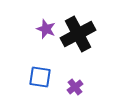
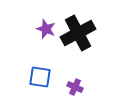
black cross: moved 1 px up
purple cross: rotated 28 degrees counterclockwise
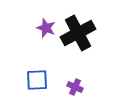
purple star: moved 1 px up
blue square: moved 3 px left, 3 px down; rotated 10 degrees counterclockwise
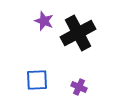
purple star: moved 2 px left, 7 px up
purple cross: moved 4 px right
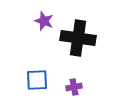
black cross: moved 5 px down; rotated 36 degrees clockwise
purple cross: moved 5 px left; rotated 35 degrees counterclockwise
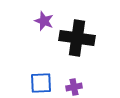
black cross: moved 1 px left
blue square: moved 4 px right, 3 px down
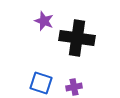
blue square: rotated 20 degrees clockwise
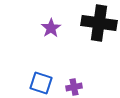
purple star: moved 7 px right, 7 px down; rotated 18 degrees clockwise
black cross: moved 22 px right, 15 px up
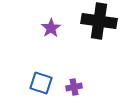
black cross: moved 2 px up
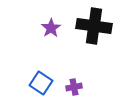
black cross: moved 5 px left, 5 px down
blue square: rotated 15 degrees clockwise
